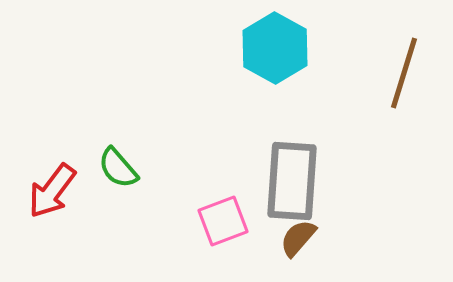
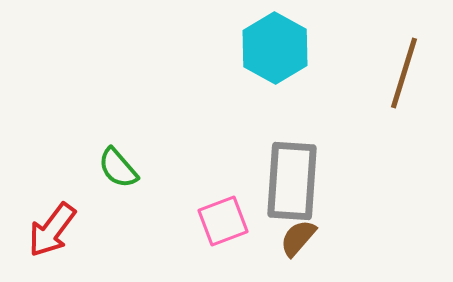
red arrow: moved 39 px down
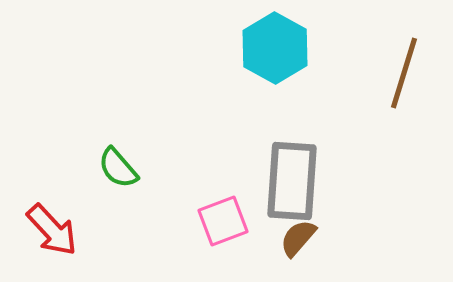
red arrow: rotated 80 degrees counterclockwise
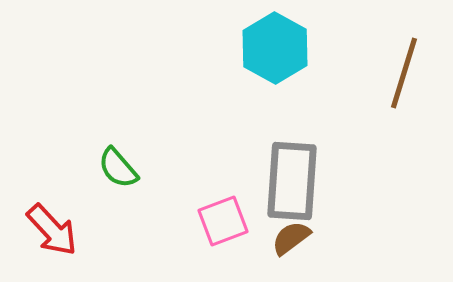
brown semicircle: moved 7 px left; rotated 12 degrees clockwise
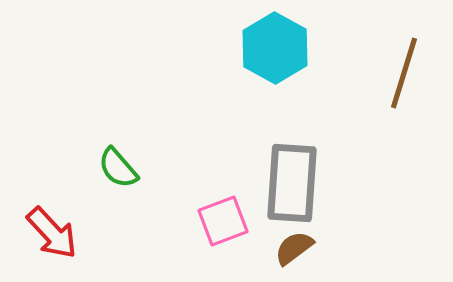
gray rectangle: moved 2 px down
red arrow: moved 3 px down
brown semicircle: moved 3 px right, 10 px down
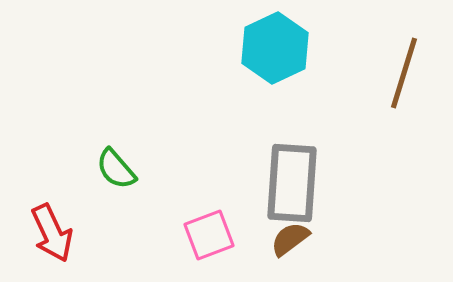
cyan hexagon: rotated 6 degrees clockwise
green semicircle: moved 2 px left, 1 px down
pink square: moved 14 px left, 14 px down
red arrow: rotated 18 degrees clockwise
brown semicircle: moved 4 px left, 9 px up
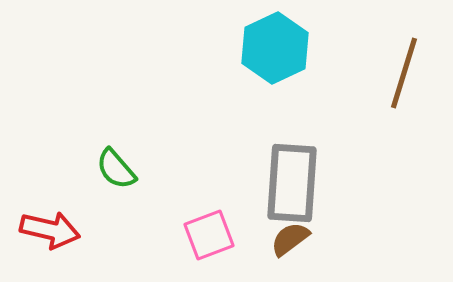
red arrow: moved 2 px left, 3 px up; rotated 52 degrees counterclockwise
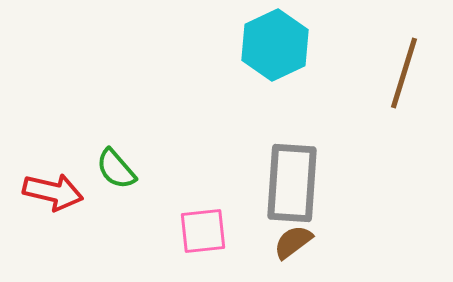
cyan hexagon: moved 3 px up
red arrow: moved 3 px right, 38 px up
pink square: moved 6 px left, 4 px up; rotated 15 degrees clockwise
brown semicircle: moved 3 px right, 3 px down
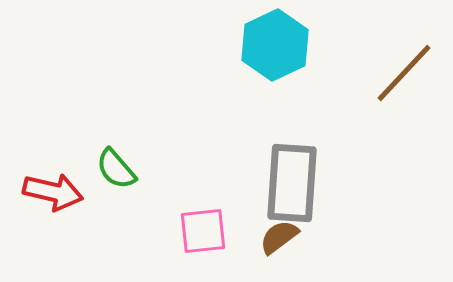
brown line: rotated 26 degrees clockwise
brown semicircle: moved 14 px left, 5 px up
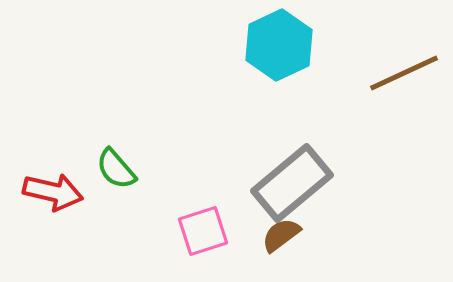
cyan hexagon: moved 4 px right
brown line: rotated 22 degrees clockwise
gray rectangle: rotated 46 degrees clockwise
pink square: rotated 12 degrees counterclockwise
brown semicircle: moved 2 px right, 2 px up
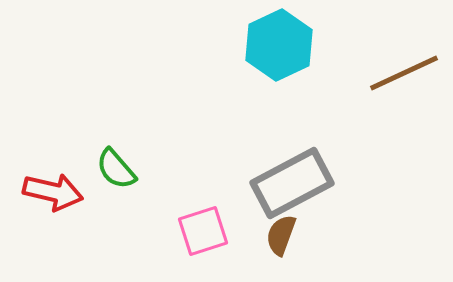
gray rectangle: rotated 12 degrees clockwise
brown semicircle: rotated 33 degrees counterclockwise
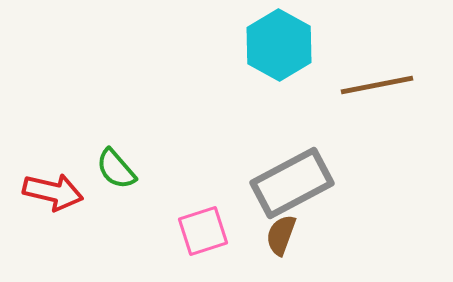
cyan hexagon: rotated 6 degrees counterclockwise
brown line: moved 27 px left, 12 px down; rotated 14 degrees clockwise
